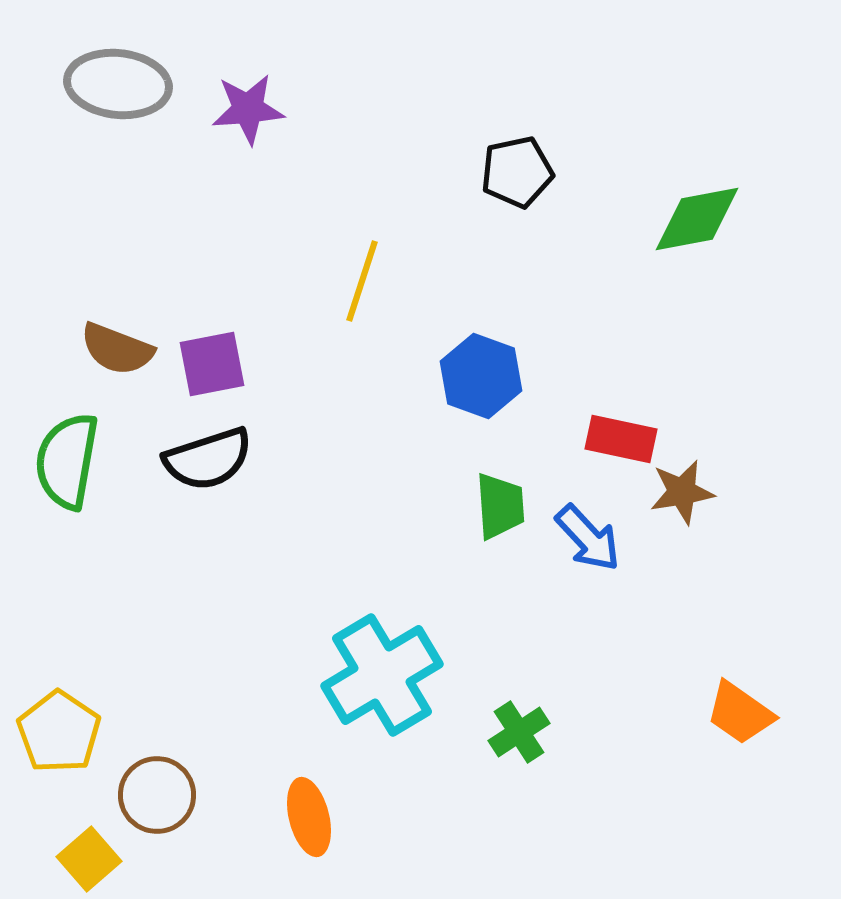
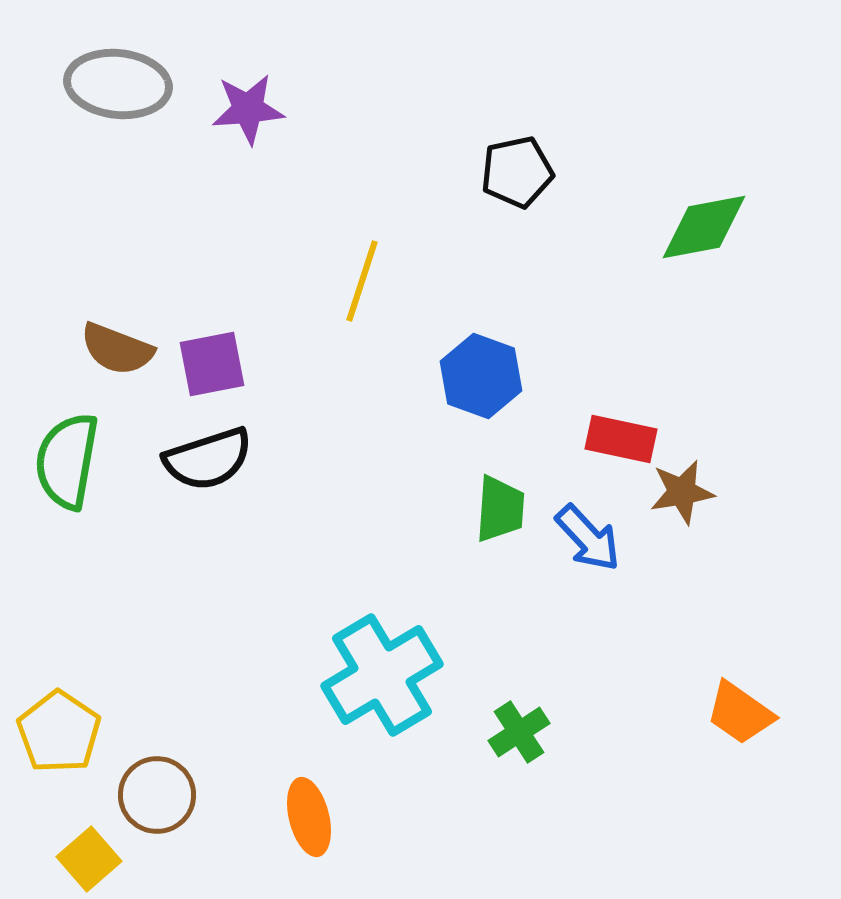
green diamond: moved 7 px right, 8 px down
green trapezoid: moved 3 px down; rotated 8 degrees clockwise
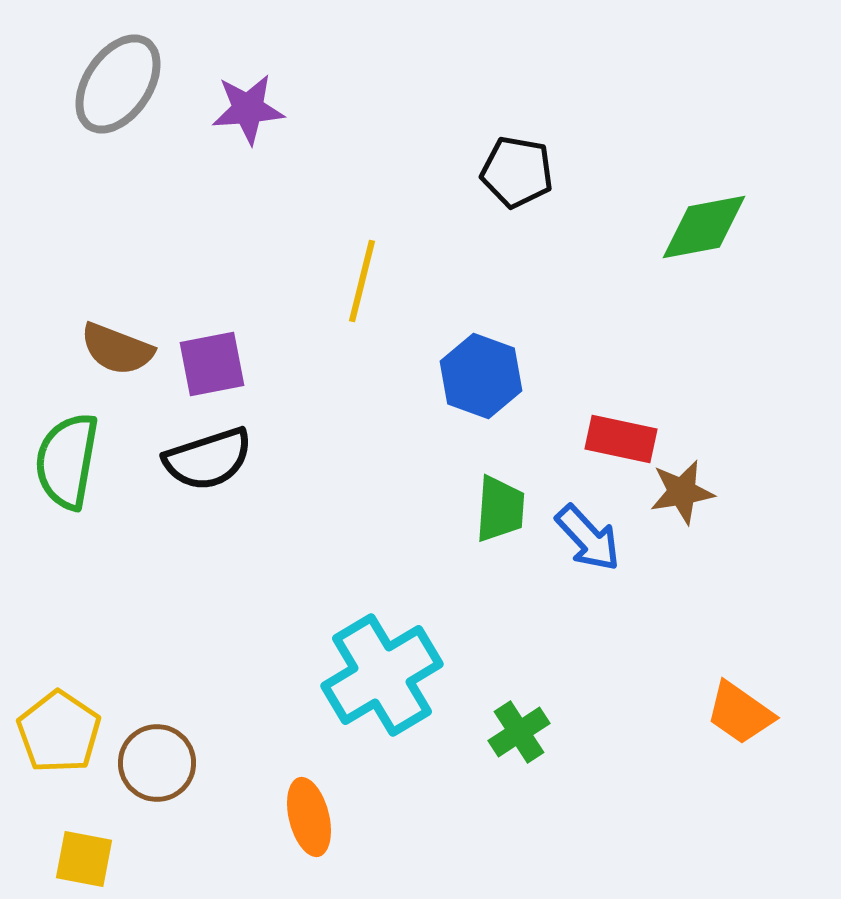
gray ellipse: rotated 62 degrees counterclockwise
black pentagon: rotated 22 degrees clockwise
yellow line: rotated 4 degrees counterclockwise
brown circle: moved 32 px up
yellow square: moved 5 px left; rotated 38 degrees counterclockwise
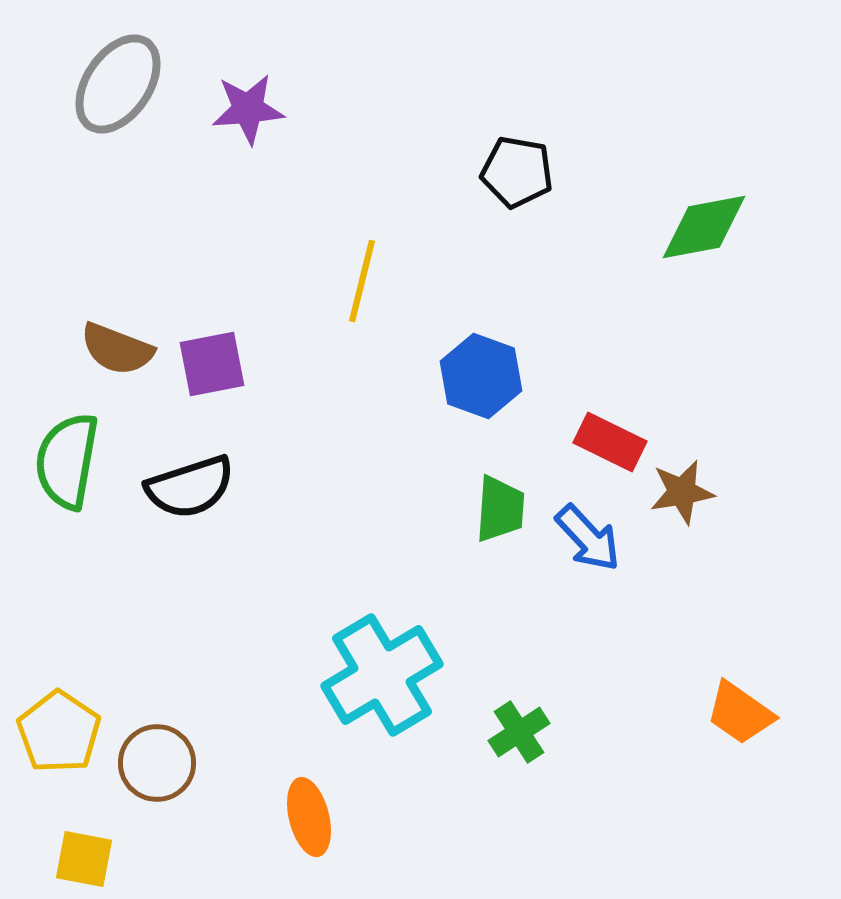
red rectangle: moved 11 px left, 3 px down; rotated 14 degrees clockwise
black semicircle: moved 18 px left, 28 px down
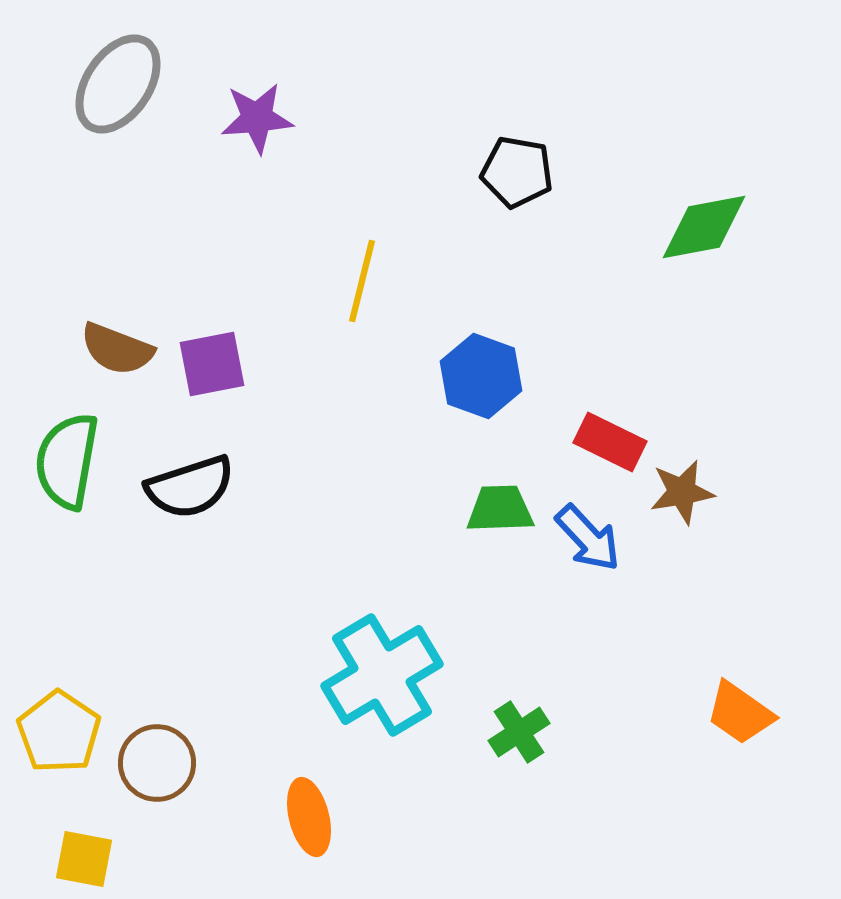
purple star: moved 9 px right, 9 px down
green trapezoid: rotated 96 degrees counterclockwise
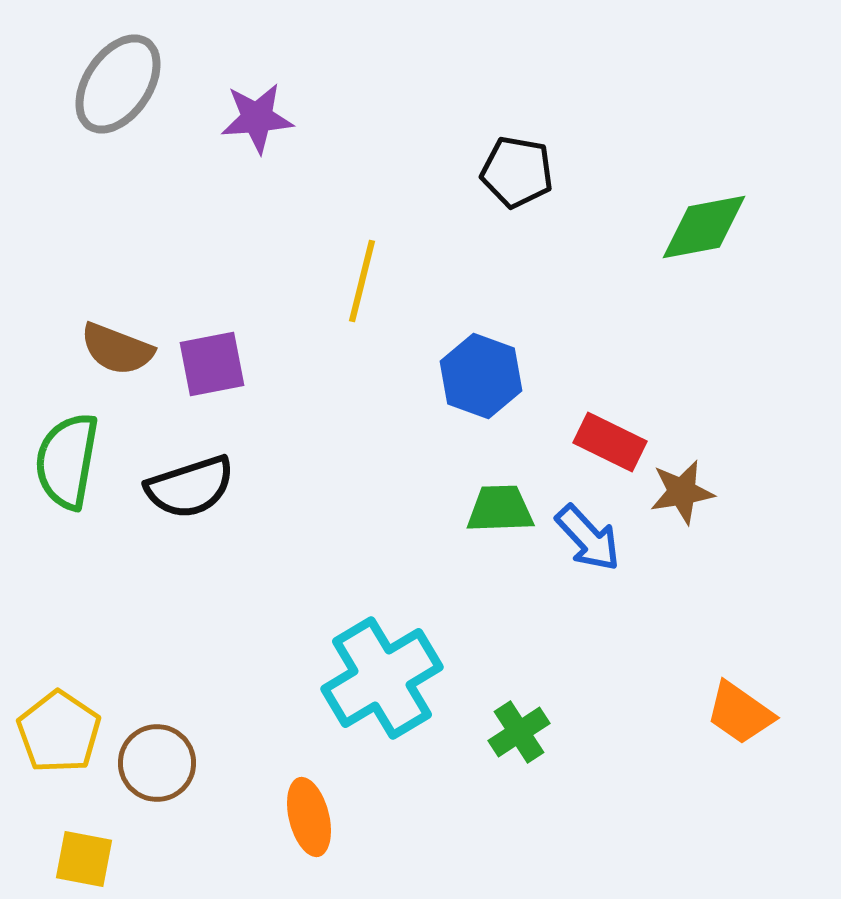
cyan cross: moved 3 px down
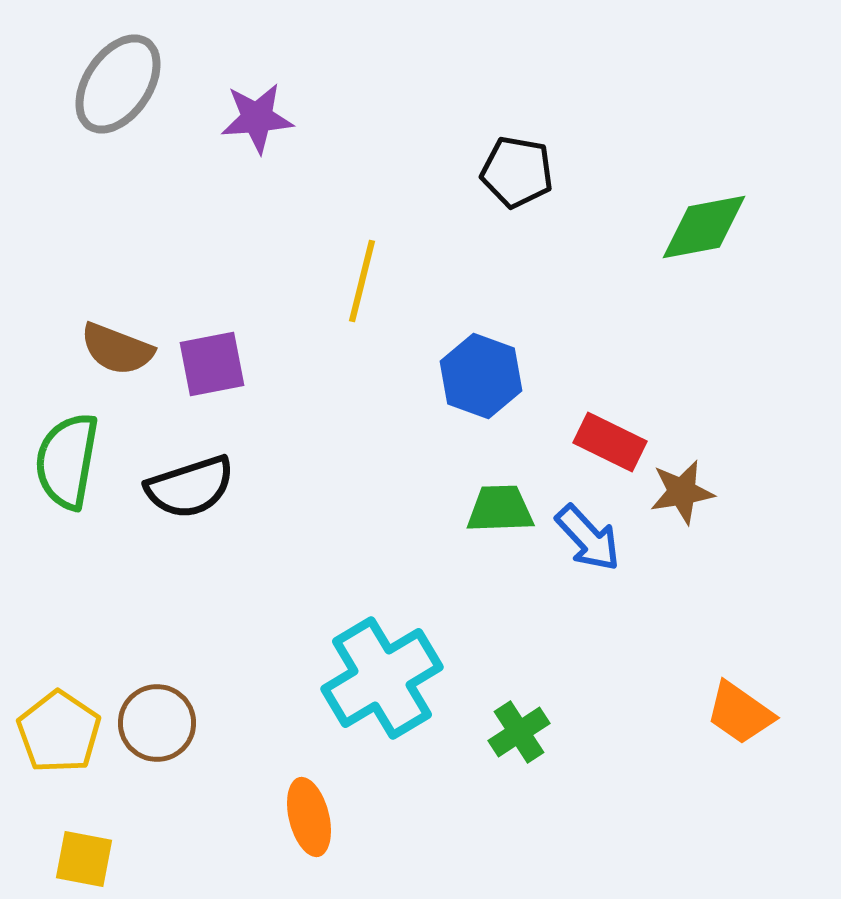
brown circle: moved 40 px up
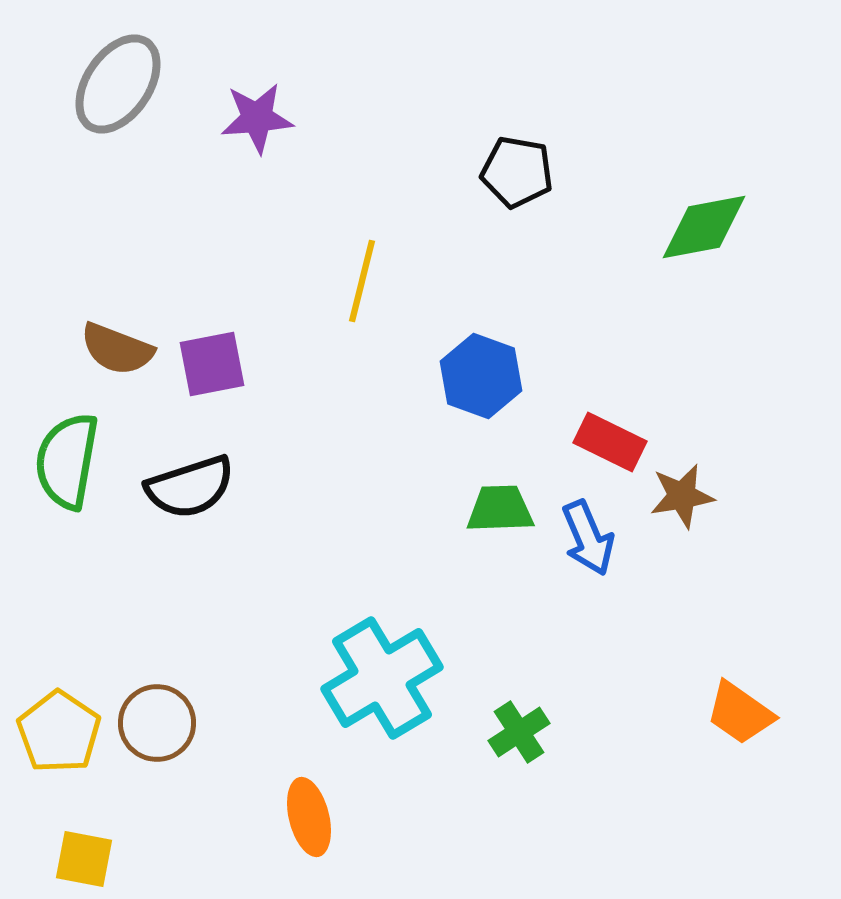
brown star: moved 4 px down
blue arrow: rotated 20 degrees clockwise
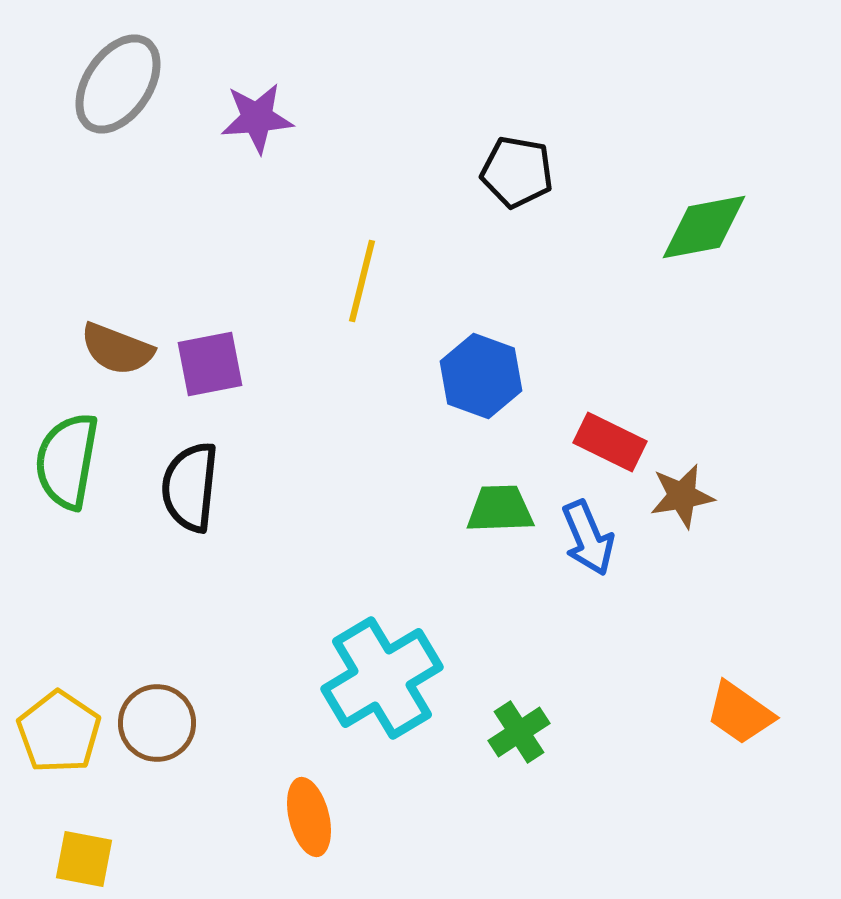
purple square: moved 2 px left
black semicircle: rotated 114 degrees clockwise
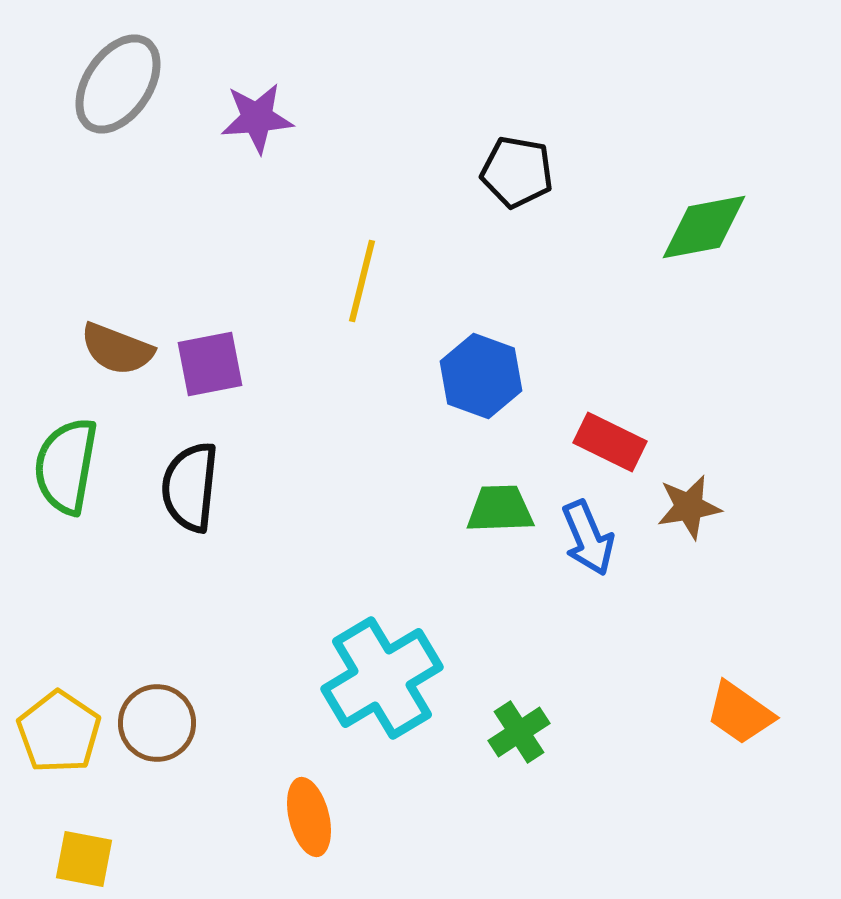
green semicircle: moved 1 px left, 5 px down
brown star: moved 7 px right, 11 px down
